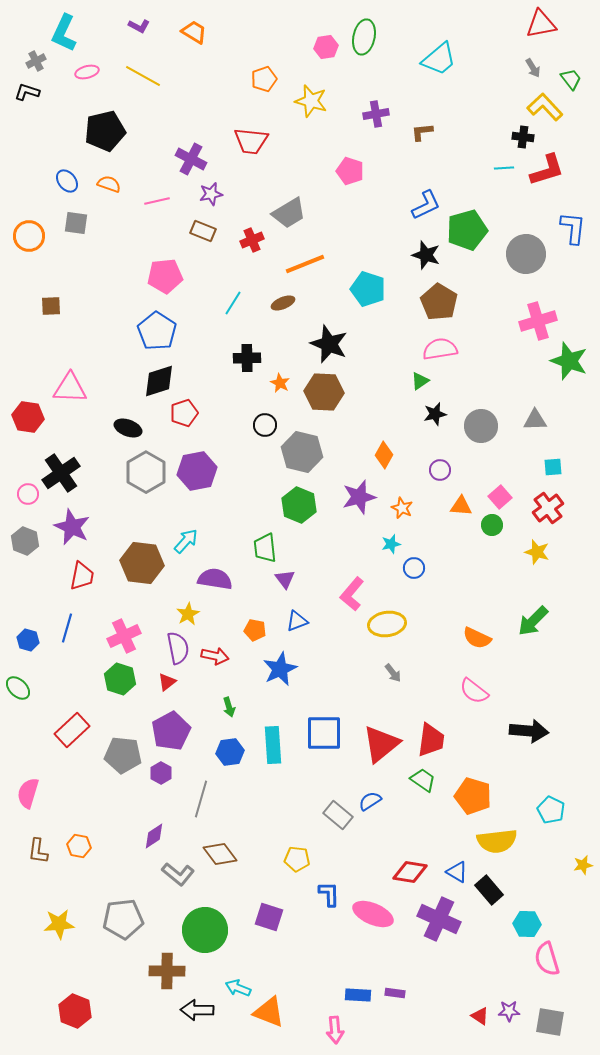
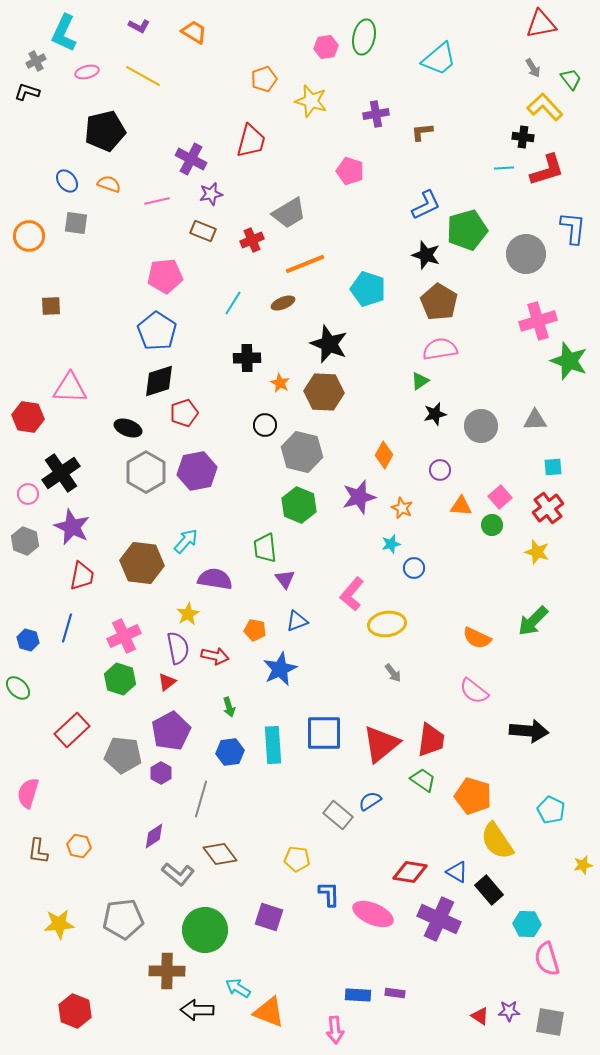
red trapezoid at (251, 141): rotated 81 degrees counterclockwise
yellow semicircle at (497, 841): rotated 63 degrees clockwise
cyan arrow at (238, 988): rotated 10 degrees clockwise
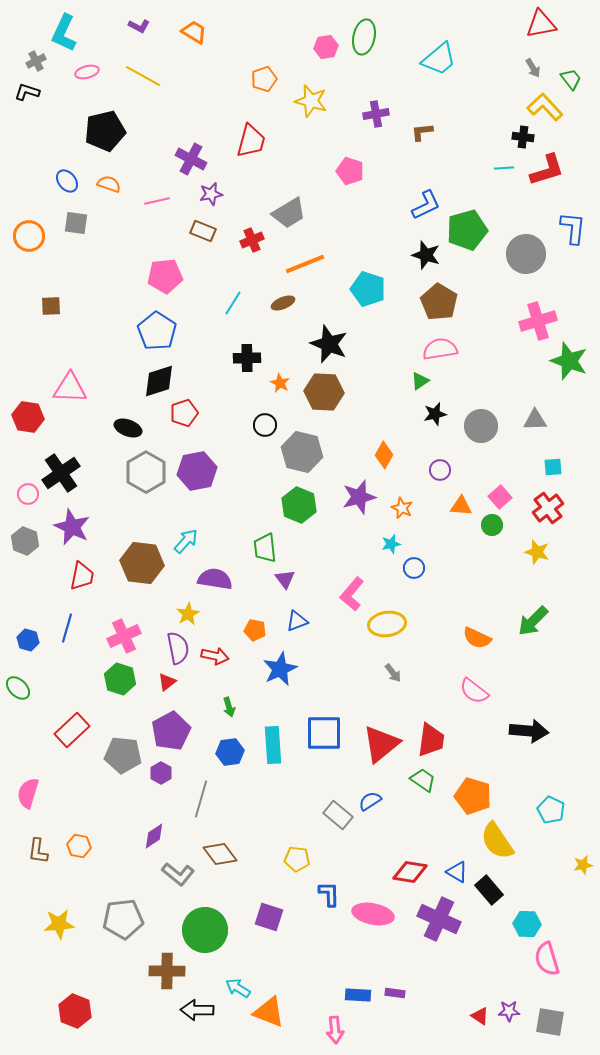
pink ellipse at (373, 914): rotated 12 degrees counterclockwise
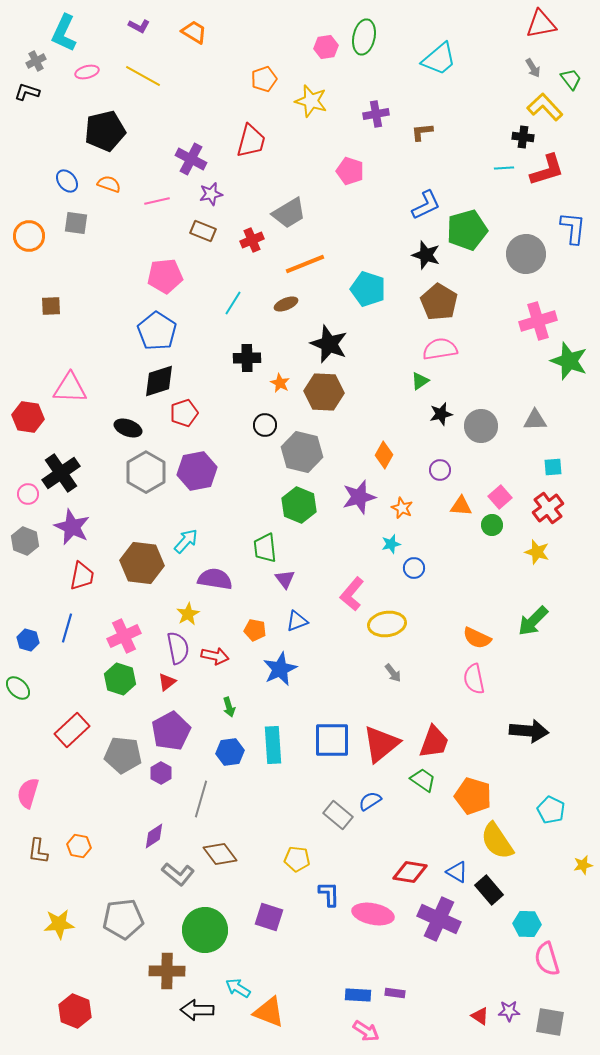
brown ellipse at (283, 303): moved 3 px right, 1 px down
black star at (435, 414): moved 6 px right
pink semicircle at (474, 691): moved 12 px up; rotated 40 degrees clockwise
blue square at (324, 733): moved 8 px right, 7 px down
red trapezoid at (431, 740): moved 3 px right, 2 px down; rotated 12 degrees clockwise
pink arrow at (335, 1030): moved 31 px right, 1 px down; rotated 52 degrees counterclockwise
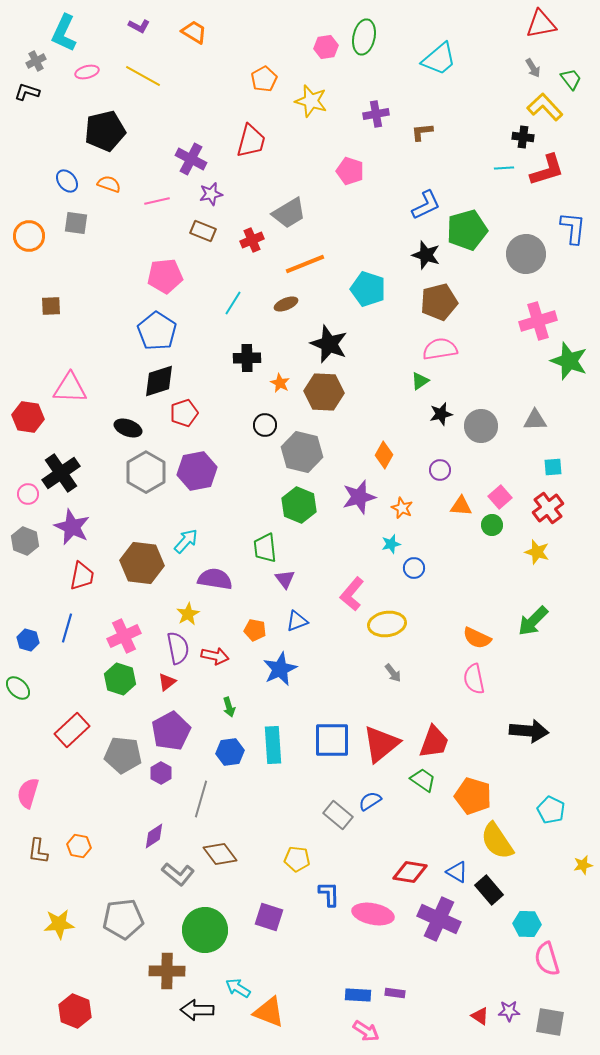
orange pentagon at (264, 79): rotated 10 degrees counterclockwise
brown pentagon at (439, 302): rotated 27 degrees clockwise
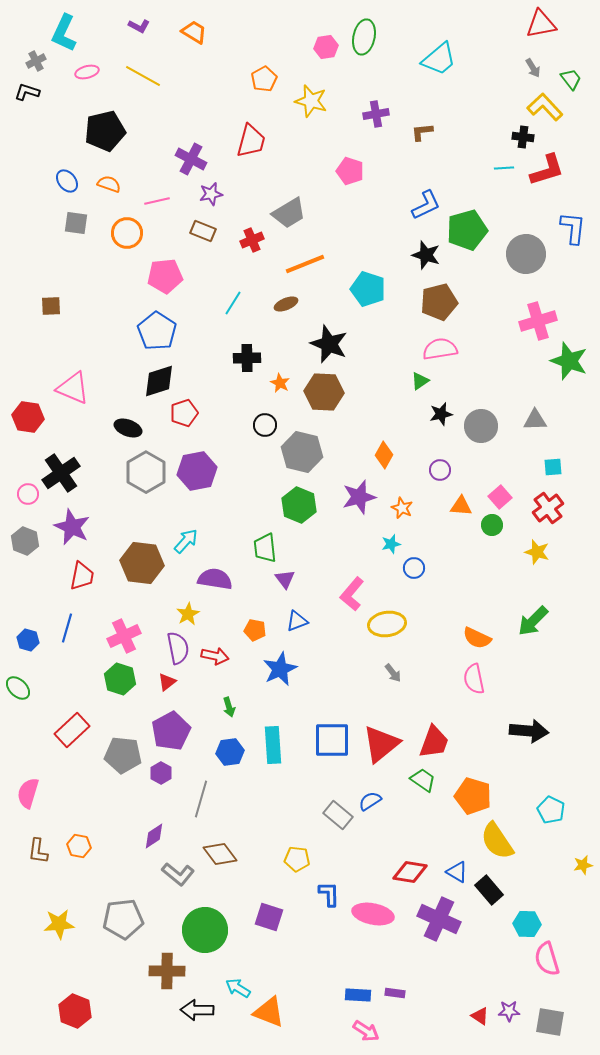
orange circle at (29, 236): moved 98 px right, 3 px up
pink triangle at (70, 388): moved 3 px right; rotated 21 degrees clockwise
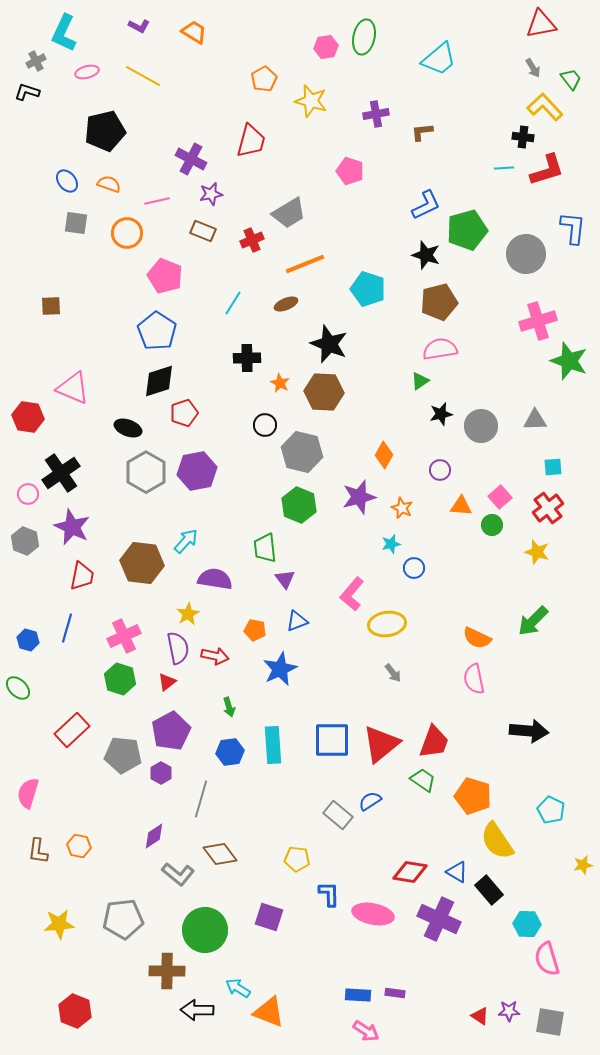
pink pentagon at (165, 276): rotated 28 degrees clockwise
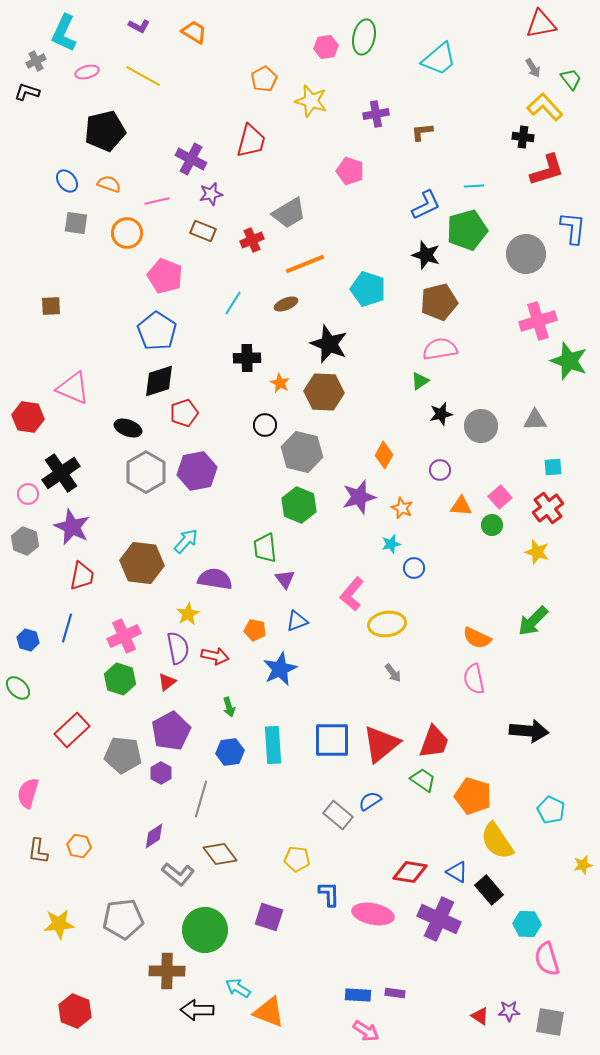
cyan line at (504, 168): moved 30 px left, 18 px down
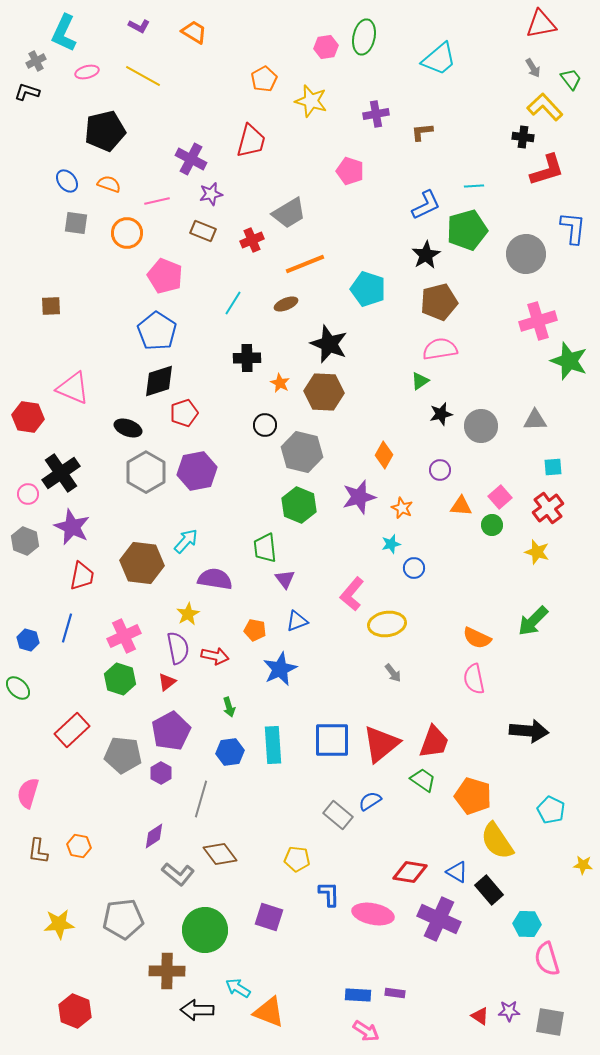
black star at (426, 255): rotated 24 degrees clockwise
yellow star at (583, 865): rotated 18 degrees clockwise
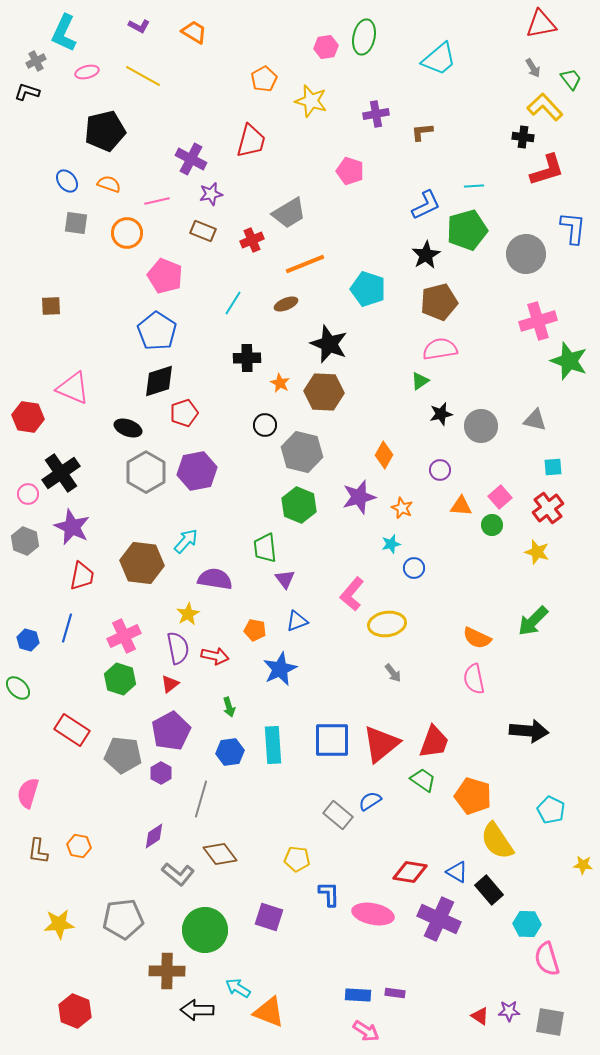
gray triangle at (535, 420): rotated 15 degrees clockwise
red triangle at (167, 682): moved 3 px right, 2 px down
red rectangle at (72, 730): rotated 76 degrees clockwise
